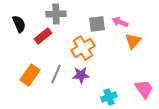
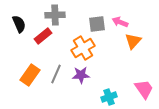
gray cross: moved 1 px left, 1 px down
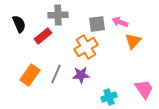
gray cross: moved 3 px right
orange cross: moved 3 px right, 1 px up
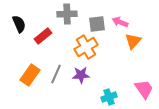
gray cross: moved 9 px right, 1 px up
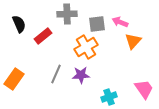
orange rectangle: moved 16 px left, 4 px down
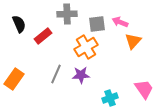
cyan cross: moved 1 px right, 1 px down
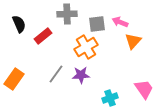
gray line: rotated 12 degrees clockwise
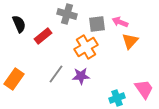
gray cross: rotated 18 degrees clockwise
orange triangle: moved 3 px left
purple star: moved 1 px down
cyan cross: moved 7 px right
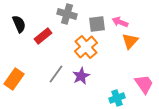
orange cross: rotated 10 degrees counterclockwise
purple star: rotated 24 degrees counterclockwise
pink trapezoid: moved 5 px up
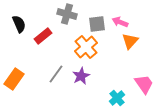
cyan cross: rotated 21 degrees counterclockwise
